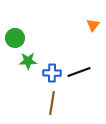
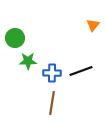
black line: moved 2 px right, 1 px up
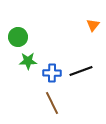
green circle: moved 3 px right, 1 px up
brown line: rotated 35 degrees counterclockwise
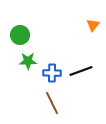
green circle: moved 2 px right, 2 px up
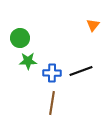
green circle: moved 3 px down
brown line: rotated 35 degrees clockwise
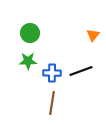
orange triangle: moved 10 px down
green circle: moved 10 px right, 5 px up
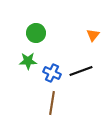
green circle: moved 6 px right
blue cross: rotated 24 degrees clockwise
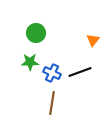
orange triangle: moved 5 px down
green star: moved 2 px right, 1 px down
black line: moved 1 px left, 1 px down
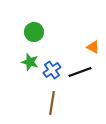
green circle: moved 2 px left, 1 px up
orange triangle: moved 7 px down; rotated 40 degrees counterclockwise
green star: rotated 18 degrees clockwise
blue cross: moved 3 px up; rotated 30 degrees clockwise
